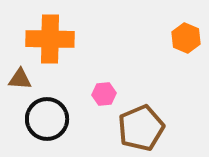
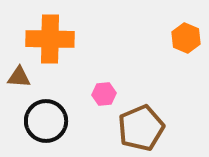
brown triangle: moved 1 px left, 2 px up
black circle: moved 1 px left, 2 px down
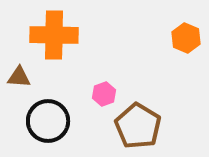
orange cross: moved 4 px right, 4 px up
pink hexagon: rotated 15 degrees counterclockwise
black circle: moved 2 px right
brown pentagon: moved 3 px left, 2 px up; rotated 18 degrees counterclockwise
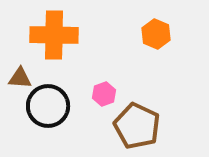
orange hexagon: moved 30 px left, 4 px up
brown triangle: moved 1 px right, 1 px down
black circle: moved 15 px up
brown pentagon: moved 1 px left; rotated 6 degrees counterclockwise
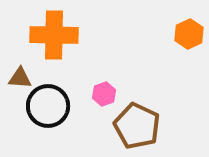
orange hexagon: moved 33 px right; rotated 12 degrees clockwise
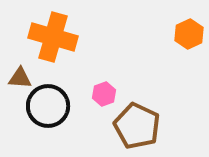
orange cross: moved 1 px left, 2 px down; rotated 15 degrees clockwise
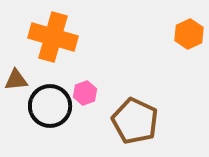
brown triangle: moved 4 px left, 2 px down; rotated 10 degrees counterclockwise
pink hexagon: moved 19 px left, 1 px up
black circle: moved 2 px right
brown pentagon: moved 2 px left, 5 px up
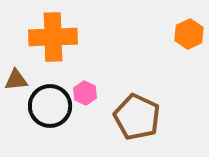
orange cross: rotated 18 degrees counterclockwise
pink hexagon: rotated 15 degrees counterclockwise
brown pentagon: moved 2 px right, 4 px up
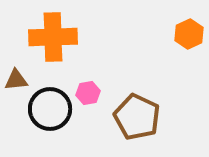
pink hexagon: moved 3 px right; rotated 25 degrees clockwise
black circle: moved 3 px down
